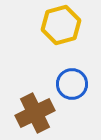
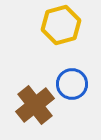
brown cross: moved 8 px up; rotated 12 degrees counterclockwise
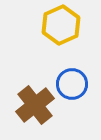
yellow hexagon: rotated 9 degrees counterclockwise
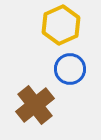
blue circle: moved 2 px left, 15 px up
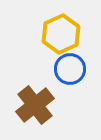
yellow hexagon: moved 9 px down
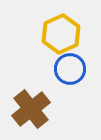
brown cross: moved 4 px left, 4 px down
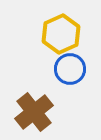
brown cross: moved 3 px right, 3 px down
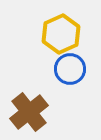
brown cross: moved 5 px left
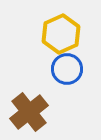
blue circle: moved 3 px left
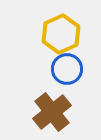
brown cross: moved 23 px right
